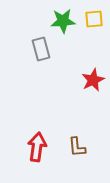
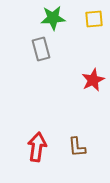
green star: moved 10 px left, 3 px up
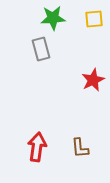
brown L-shape: moved 3 px right, 1 px down
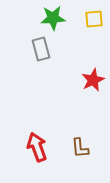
red arrow: rotated 28 degrees counterclockwise
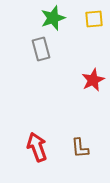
green star: rotated 15 degrees counterclockwise
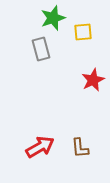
yellow square: moved 11 px left, 13 px down
red arrow: moved 3 px right; rotated 80 degrees clockwise
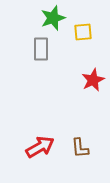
gray rectangle: rotated 15 degrees clockwise
